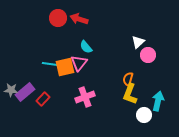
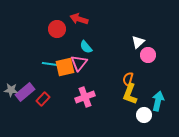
red circle: moved 1 px left, 11 px down
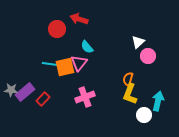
cyan semicircle: moved 1 px right
pink circle: moved 1 px down
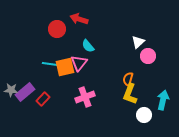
cyan semicircle: moved 1 px right, 1 px up
cyan arrow: moved 5 px right, 1 px up
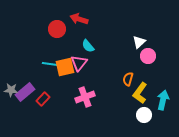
white triangle: moved 1 px right
yellow L-shape: moved 10 px right, 1 px up; rotated 15 degrees clockwise
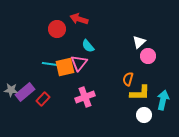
yellow L-shape: rotated 125 degrees counterclockwise
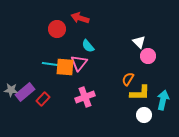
red arrow: moved 1 px right, 1 px up
white triangle: rotated 32 degrees counterclockwise
orange square: rotated 18 degrees clockwise
orange semicircle: rotated 16 degrees clockwise
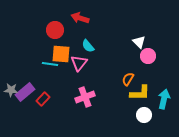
red circle: moved 2 px left, 1 px down
orange square: moved 4 px left, 13 px up
cyan arrow: moved 1 px right, 1 px up
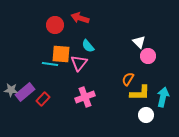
red circle: moved 5 px up
cyan arrow: moved 1 px left, 2 px up
white circle: moved 2 px right
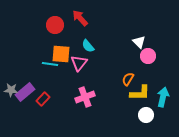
red arrow: rotated 30 degrees clockwise
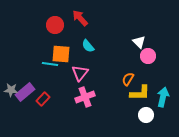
pink triangle: moved 1 px right, 10 px down
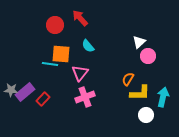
white triangle: rotated 32 degrees clockwise
